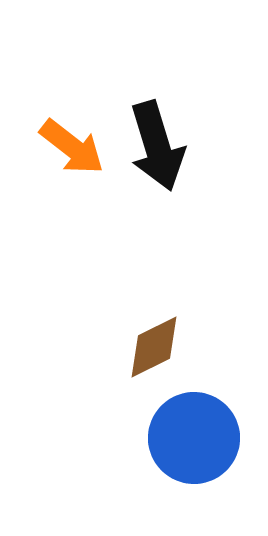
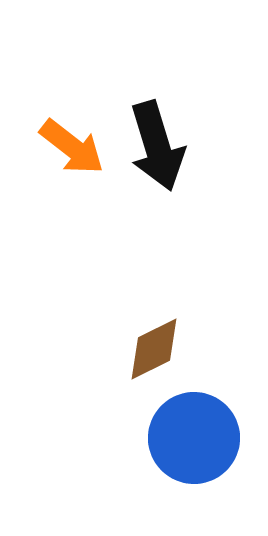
brown diamond: moved 2 px down
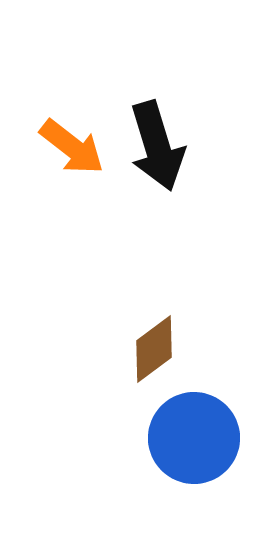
brown diamond: rotated 10 degrees counterclockwise
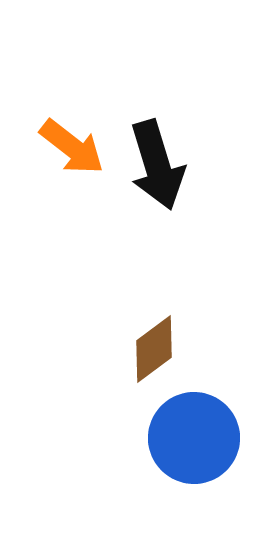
black arrow: moved 19 px down
